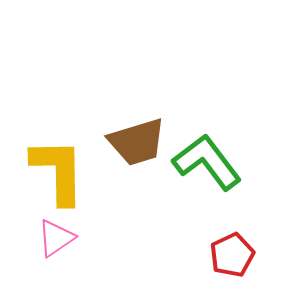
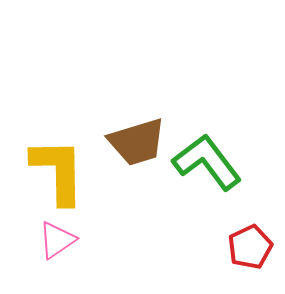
pink triangle: moved 1 px right, 2 px down
red pentagon: moved 18 px right, 8 px up
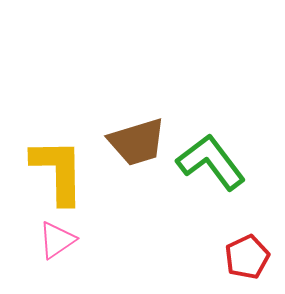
green L-shape: moved 4 px right
red pentagon: moved 3 px left, 10 px down
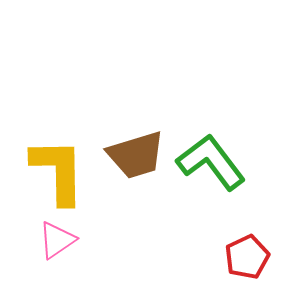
brown trapezoid: moved 1 px left, 13 px down
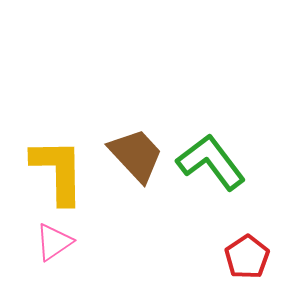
brown trapezoid: rotated 116 degrees counterclockwise
pink triangle: moved 3 px left, 2 px down
red pentagon: rotated 9 degrees counterclockwise
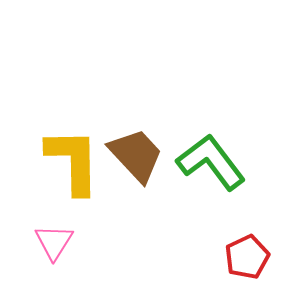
yellow L-shape: moved 15 px right, 10 px up
pink triangle: rotated 24 degrees counterclockwise
red pentagon: rotated 9 degrees clockwise
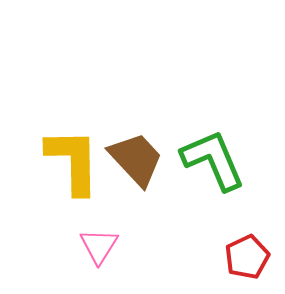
brown trapezoid: moved 4 px down
green L-shape: moved 2 px right, 2 px up; rotated 14 degrees clockwise
pink triangle: moved 45 px right, 4 px down
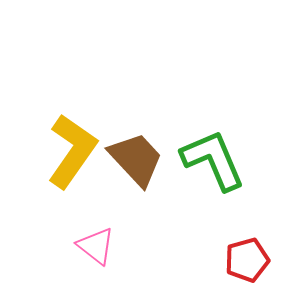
yellow L-shape: moved 1 px left, 10 px up; rotated 36 degrees clockwise
pink triangle: moved 3 px left; rotated 24 degrees counterclockwise
red pentagon: moved 3 px down; rotated 9 degrees clockwise
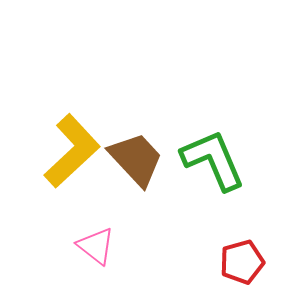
yellow L-shape: rotated 12 degrees clockwise
red pentagon: moved 5 px left, 2 px down
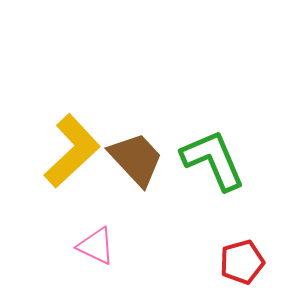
pink triangle: rotated 12 degrees counterclockwise
